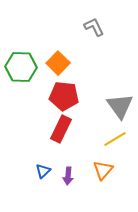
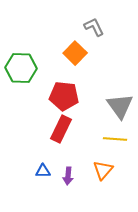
orange square: moved 17 px right, 10 px up
green hexagon: moved 1 px down
yellow line: rotated 35 degrees clockwise
blue triangle: rotated 42 degrees clockwise
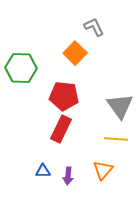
yellow line: moved 1 px right
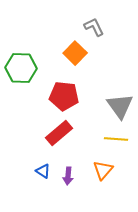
red rectangle: moved 2 px left, 4 px down; rotated 24 degrees clockwise
blue triangle: rotated 35 degrees clockwise
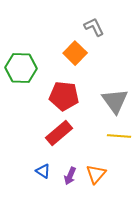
gray triangle: moved 5 px left, 5 px up
yellow line: moved 3 px right, 3 px up
orange triangle: moved 7 px left, 4 px down
purple arrow: moved 2 px right; rotated 18 degrees clockwise
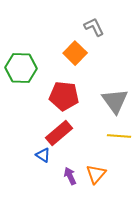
blue triangle: moved 16 px up
purple arrow: rotated 132 degrees clockwise
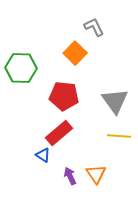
orange triangle: rotated 15 degrees counterclockwise
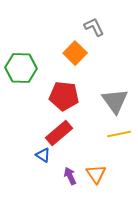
yellow line: moved 2 px up; rotated 15 degrees counterclockwise
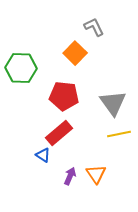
gray triangle: moved 2 px left, 2 px down
purple arrow: rotated 48 degrees clockwise
